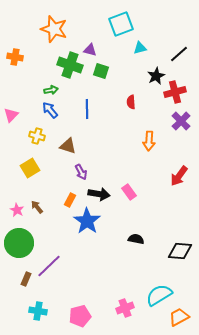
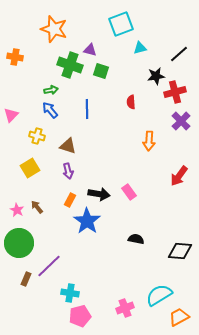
black star: rotated 18 degrees clockwise
purple arrow: moved 13 px left, 1 px up; rotated 14 degrees clockwise
cyan cross: moved 32 px right, 18 px up
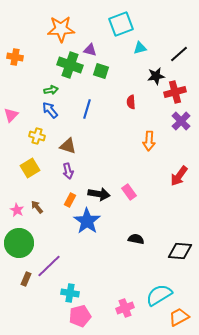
orange star: moved 7 px right; rotated 20 degrees counterclockwise
blue line: rotated 18 degrees clockwise
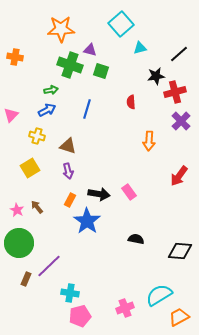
cyan square: rotated 20 degrees counterclockwise
blue arrow: moved 3 px left; rotated 102 degrees clockwise
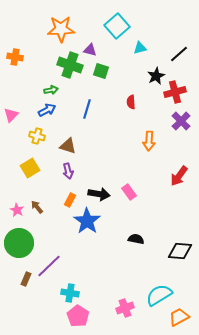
cyan square: moved 4 px left, 2 px down
black star: rotated 18 degrees counterclockwise
pink pentagon: moved 2 px left; rotated 25 degrees counterclockwise
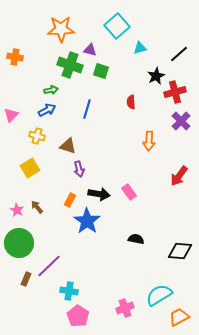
purple arrow: moved 11 px right, 2 px up
cyan cross: moved 1 px left, 2 px up
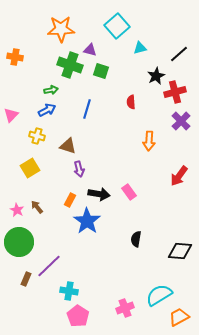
black semicircle: rotated 91 degrees counterclockwise
green circle: moved 1 px up
